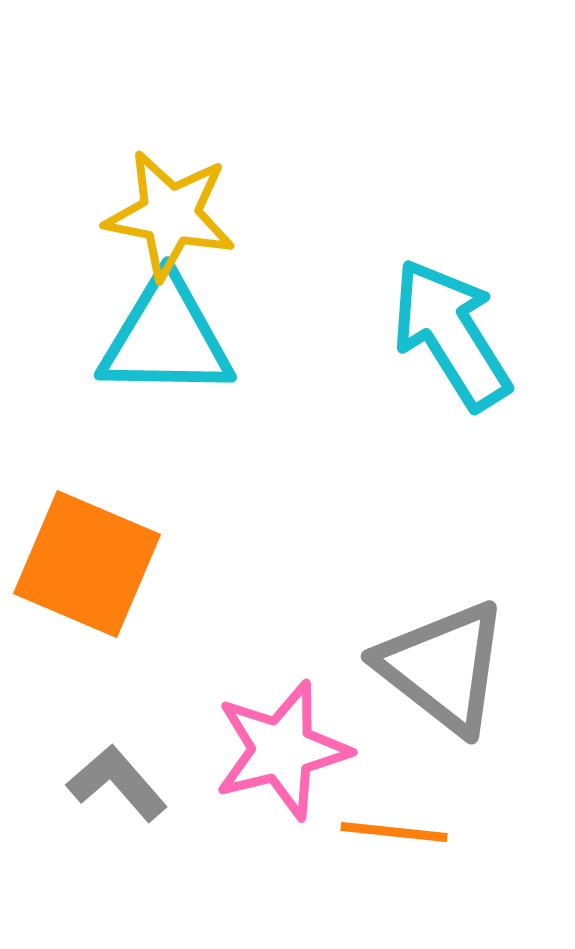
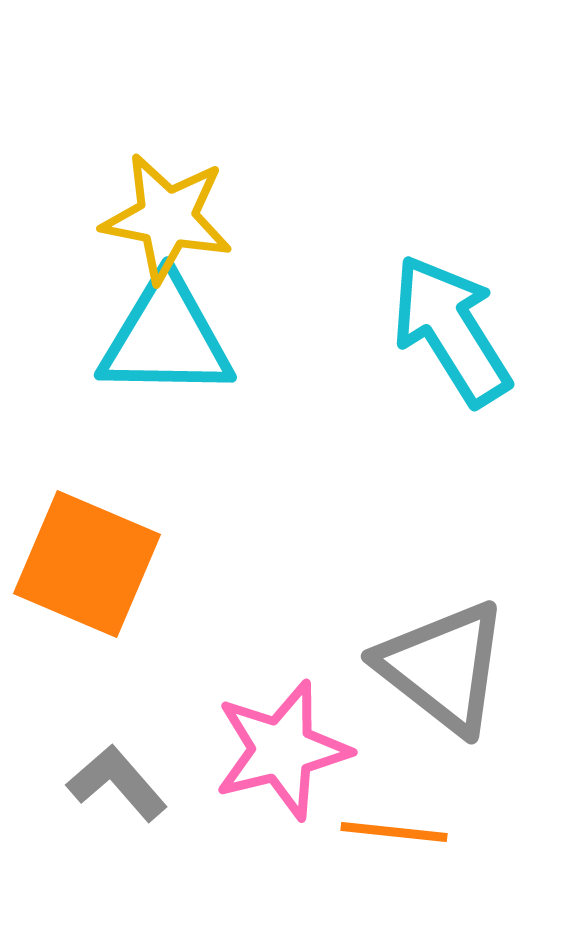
yellow star: moved 3 px left, 3 px down
cyan arrow: moved 4 px up
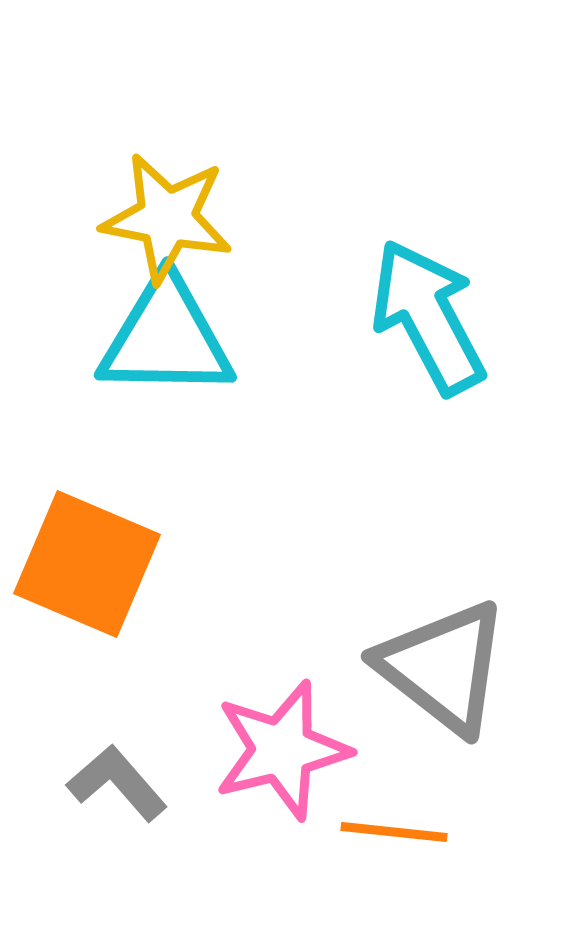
cyan arrow: moved 23 px left, 13 px up; rotated 4 degrees clockwise
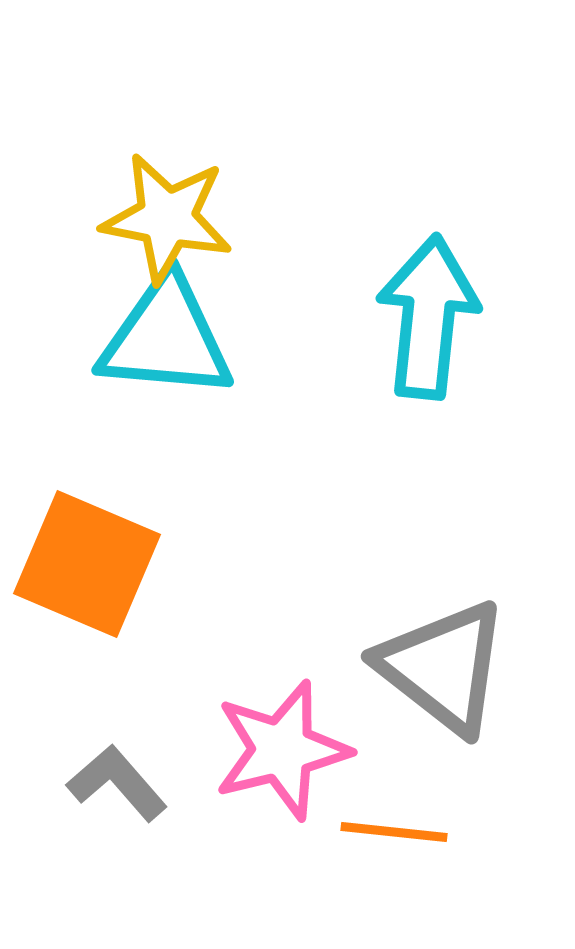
cyan arrow: rotated 34 degrees clockwise
cyan triangle: rotated 4 degrees clockwise
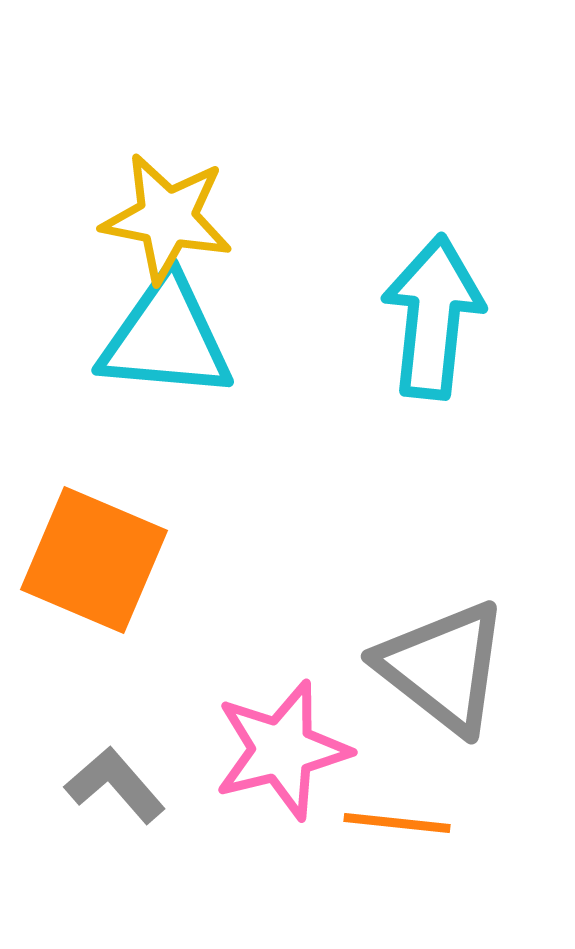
cyan arrow: moved 5 px right
orange square: moved 7 px right, 4 px up
gray L-shape: moved 2 px left, 2 px down
orange line: moved 3 px right, 9 px up
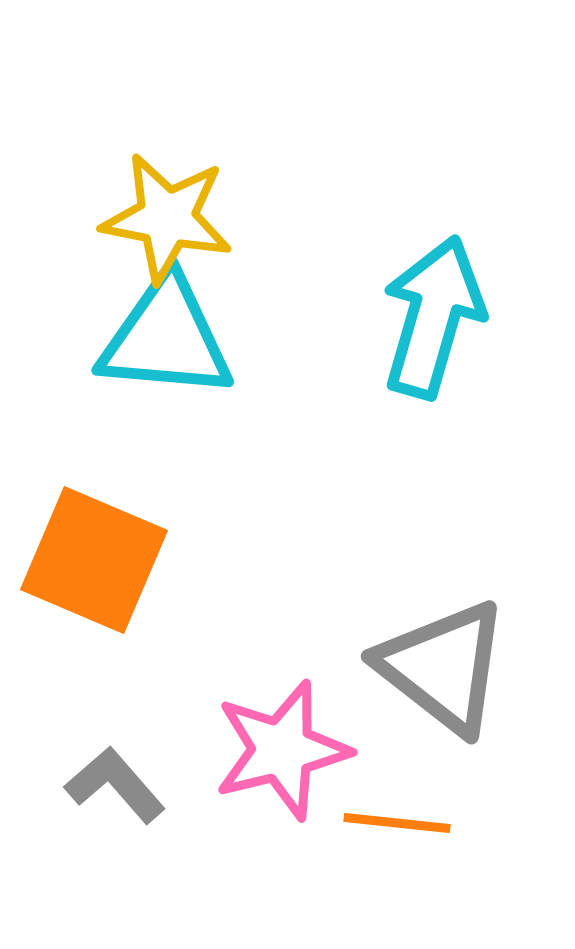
cyan arrow: rotated 10 degrees clockwise
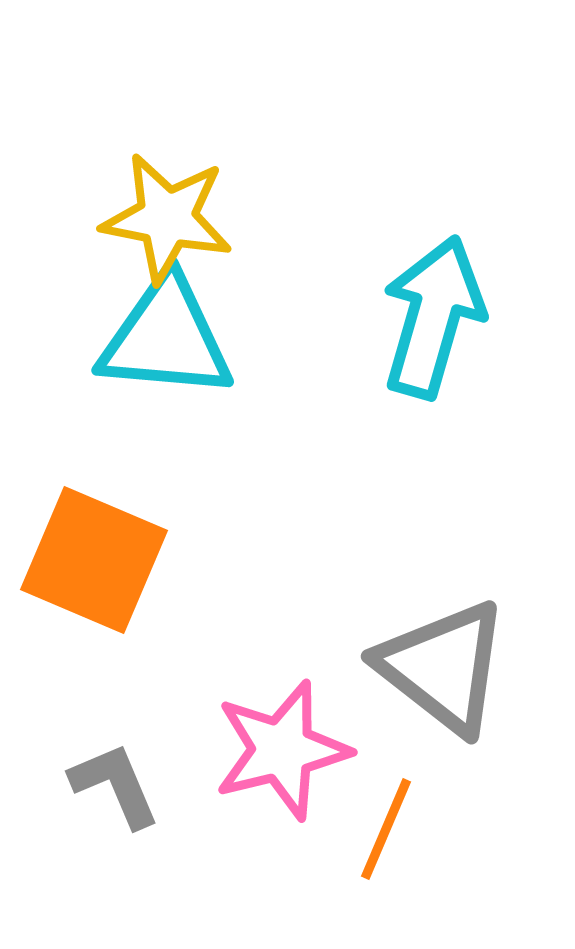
gray L-shape: rotated 18 degrees clockwise
orange line: moved 11 px left, 6 px down; rotated 73 degrees counterclockwise
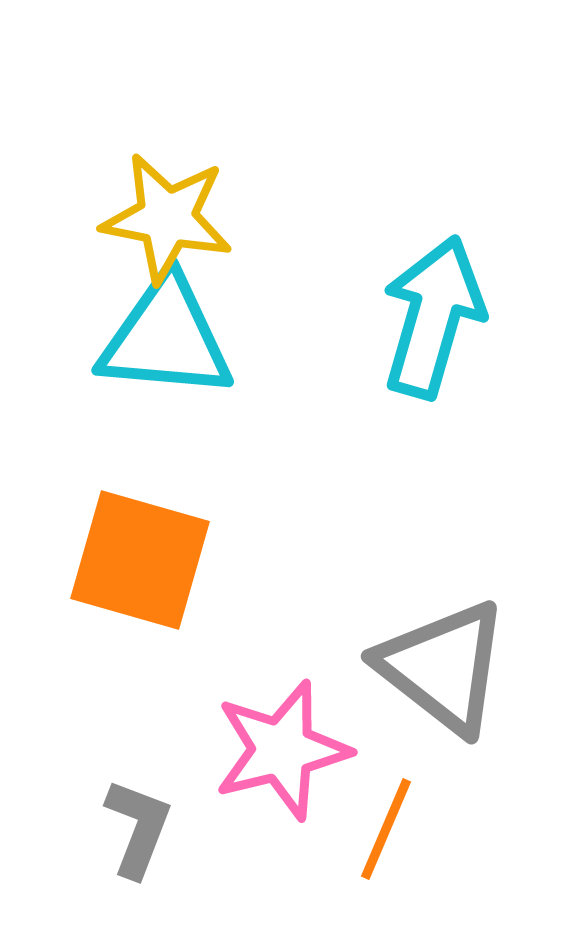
orange square: moved 46 px right; rotated 7 degrees counterclockwise
gray L-shape: moved 23 px right, 43 px down; rotated 44 degrees clockwise
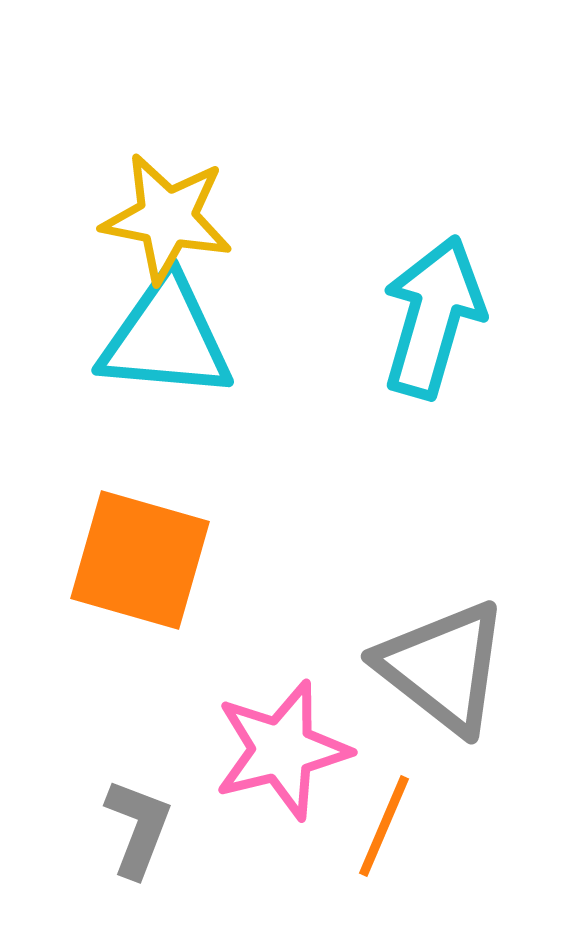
orange line: moved 2 px left, 3 px up
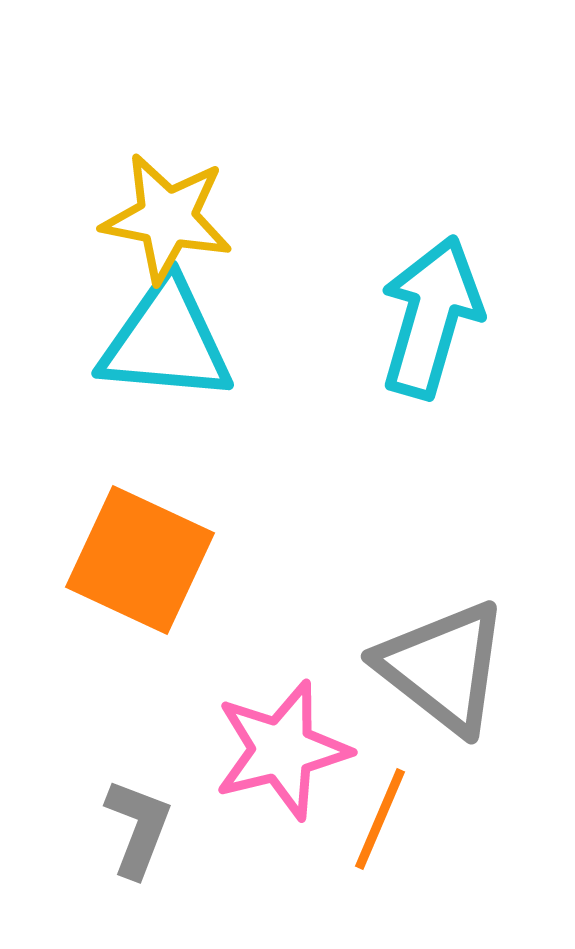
cyan arrow: moved 2 px left
cyan triangle: moved 3 px down
orange square: rotated 9 degrees clockwise
orange line: moved 4 px left, 7 px up
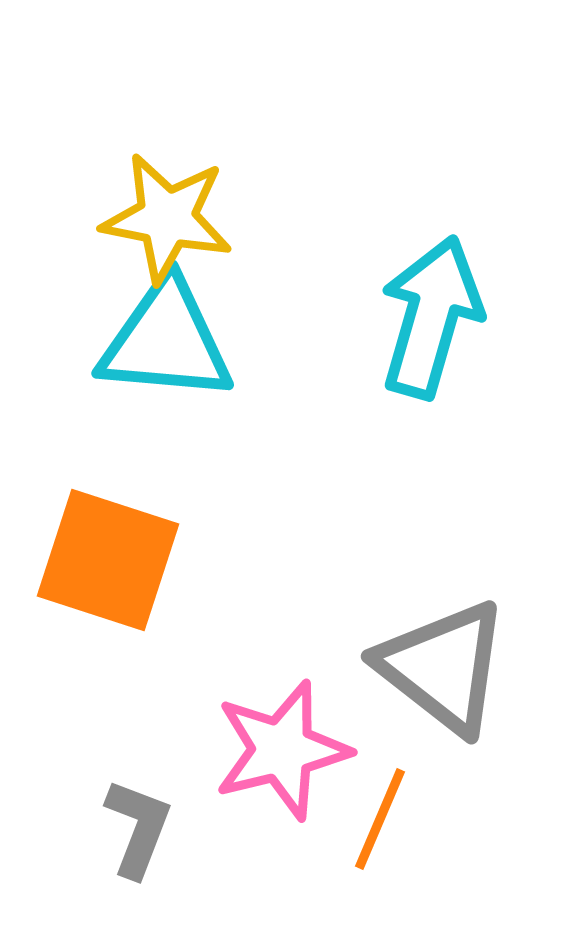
orange square: moved 32 px left; rotated 7 degrees counterclockwise
